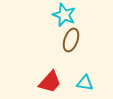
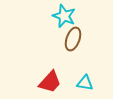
cyan star: moved 1 px down
brown ellipse: moved 2 px right, 1 px up
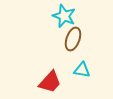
cyan triangle: moved 3 px left, 13 px up
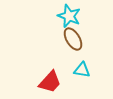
cyan star: moved 5 px right
brown ellipse: rotated 50 degrees counterclockwise
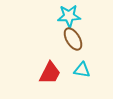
cyan star: rotated 25 degrees counterclockwise
red trapezoid: moved 9 px up; rotated 15 degrees counterclockwise
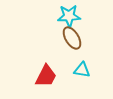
brown ellipse: moved 1 px left, 1 px up
red trapezoid: moved 4 px left, 3 px down
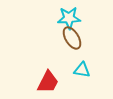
cyan star: moved 2 px down
red trapezoid: moved 2 px right, 6 px down
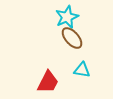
cyan star: moved 2 px left, 1 px up; rotated 20 degrees counterclockwise
brown ellipse: rotated 10 degrees counterclockwise
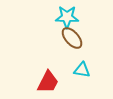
cyan star: rotated 25 degrees clockwise
